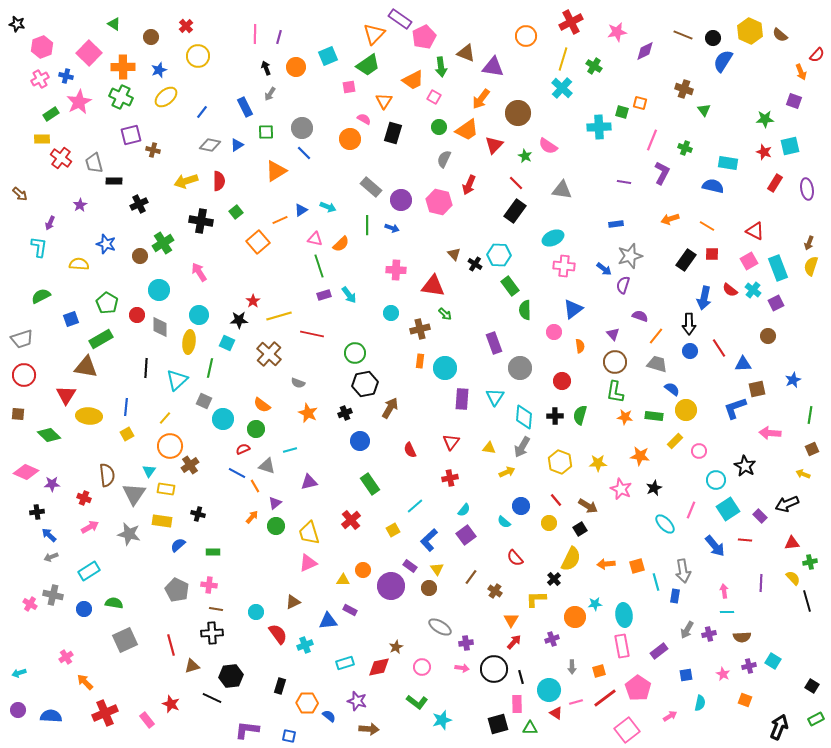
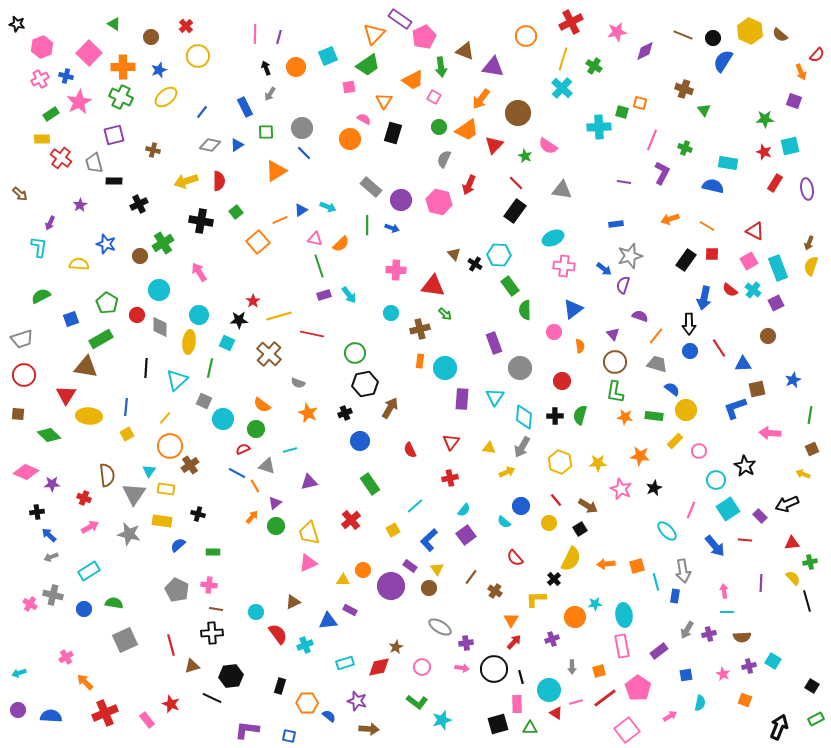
brown triangle at (466, 53): moved 1 px left, 2 px up
purple square at (131, 135): moved 17 px left
cyan ellipse at (665, 524): moved 2 px right, 7 px down
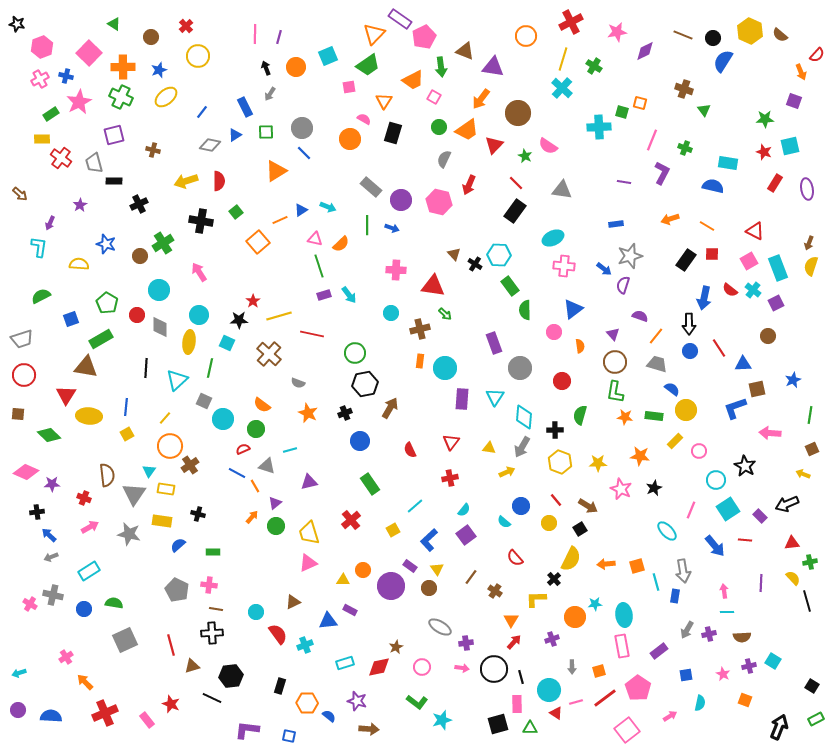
blue triangle at (237, 145): moved 2 px left, 10 px up
black cross at (555, 416): moved 14 px down
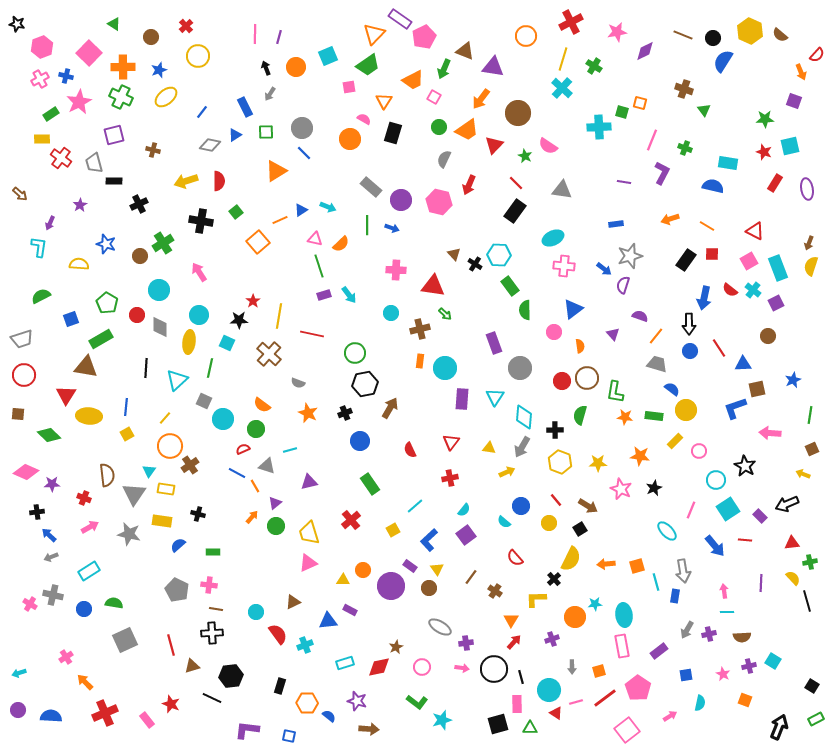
green arrow at (441, 67): moved 3 px right, 2 px down; rotated 30 degrees clockwise
yellow line at (279, 316): rotated 65 degrees counterclockwise
brown circle at (615, 362): moved 28 px left, 16 px down
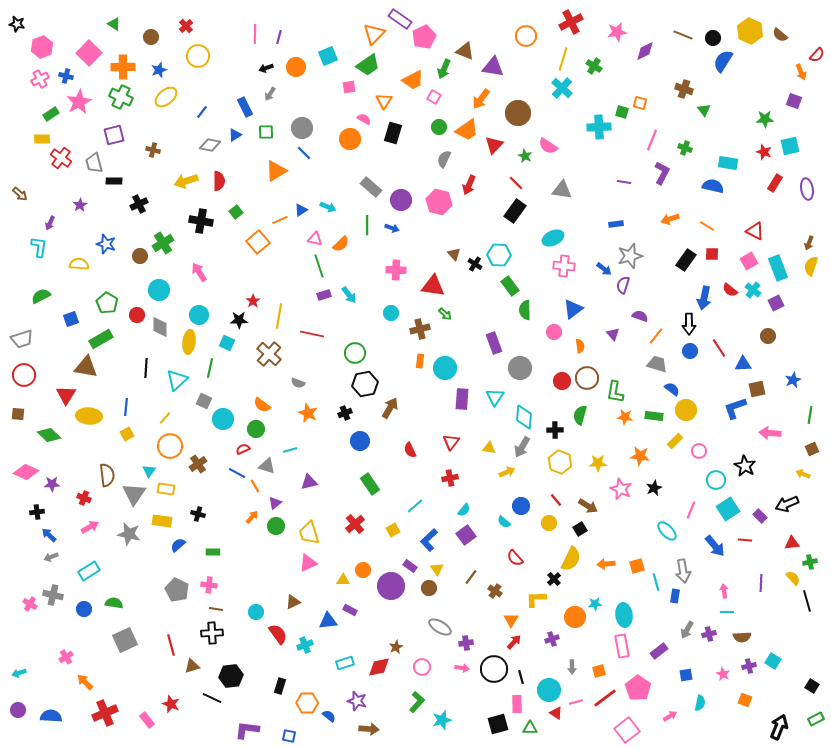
black arrow at (266, 68): rotated 88 degrees counterclockwise
brown cross at (190, 465): moved 8 px right, 1 px up
red cross at (351, 520): moved 4 px right, 4 px down
green L-shape at (417, 702): rotated 85 degrees counterclockwise
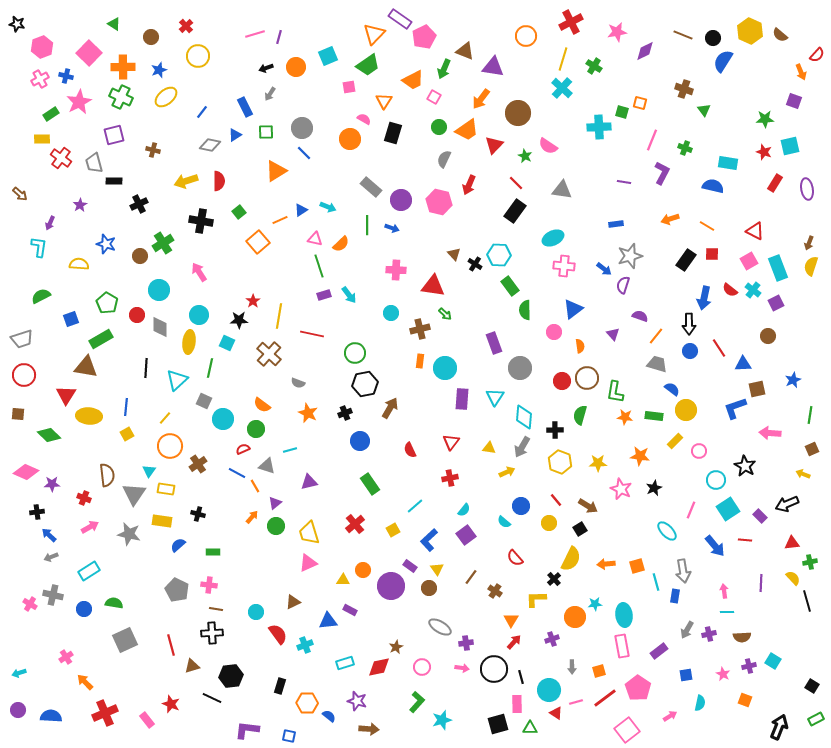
pink line at (255, 34): rotated 72 degrees clockwise
green square at (236, 212): moved 3 px right
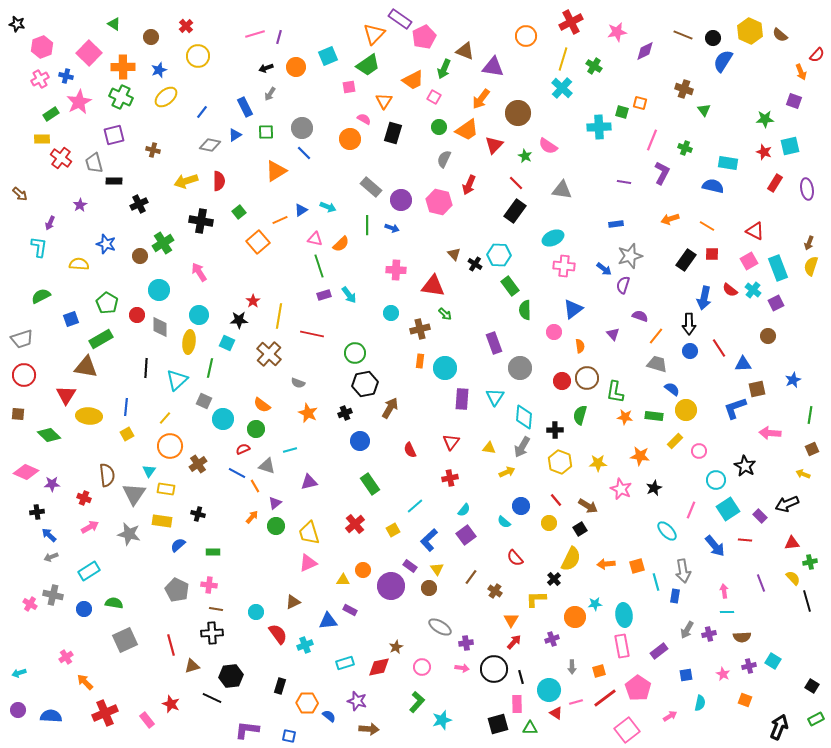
purple line at (761, 583): rotated 24 degrees counterclockwise
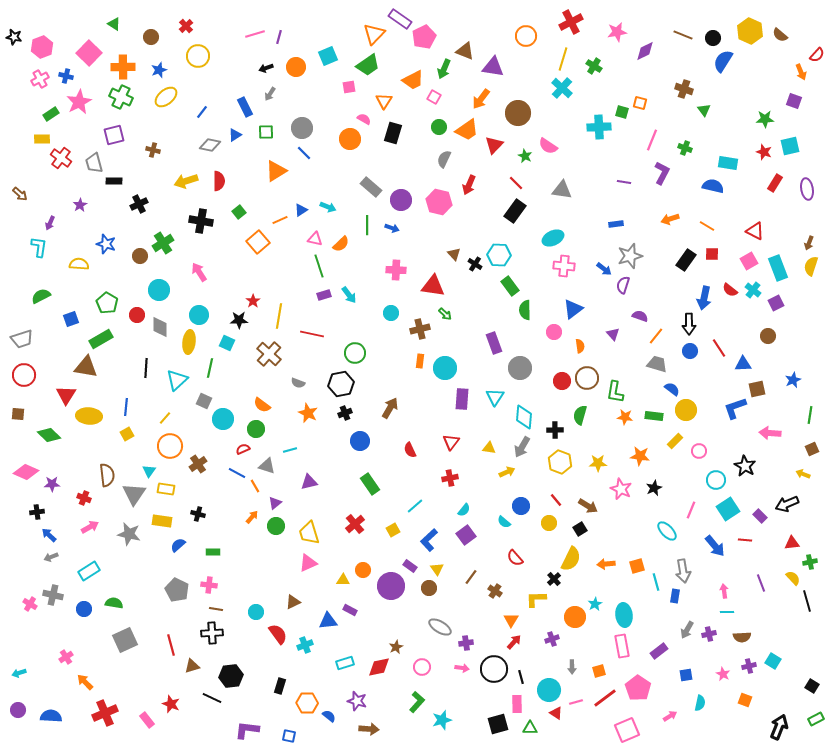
black star at (17, 24): moved 3 px left, 13 px down
black hexagon at (365, 384): moved 24 px left
cyan star at (595, 604): rotated 24 degrees counterclockwise
pink square at (627, 730): rotated 15 degrees clockwise
